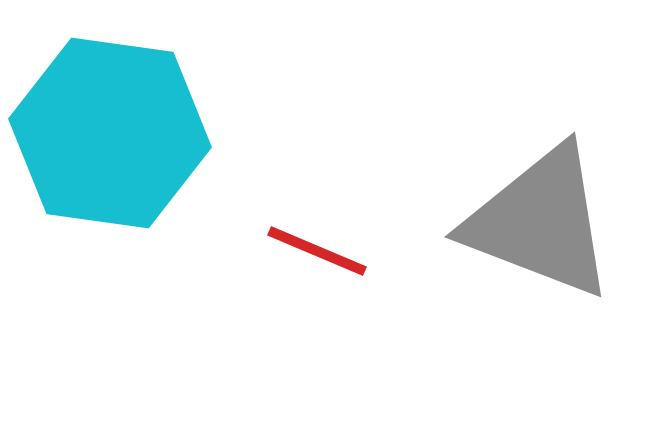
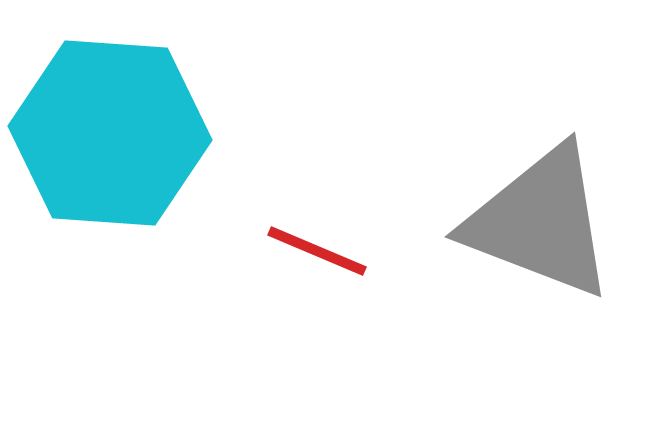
cyan hexagon: rotated 4 degrees counterclockwise
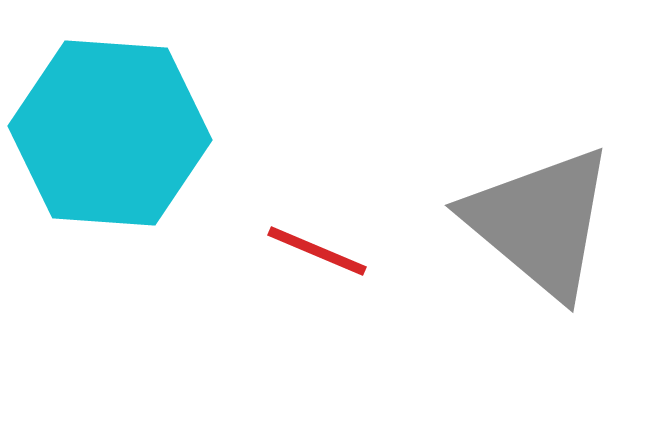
gray triangle: rotated 19 degrees clockwise
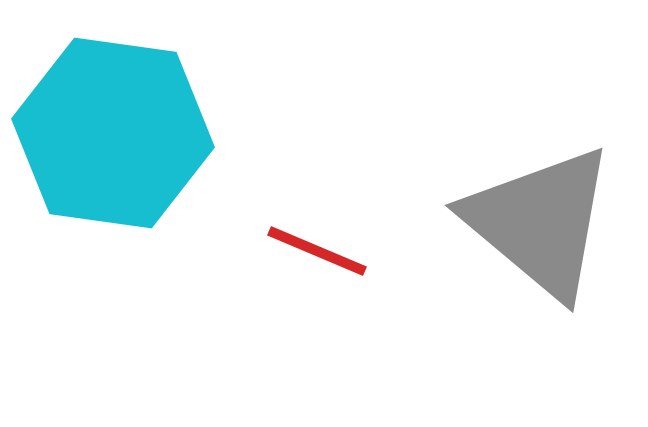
cyan hexagon: moved 3 px right; rotated 4 degrees clockwise
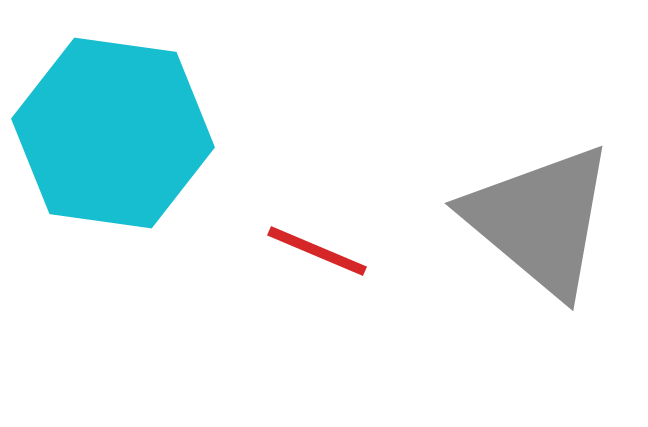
gray triangle: moved 2 px up
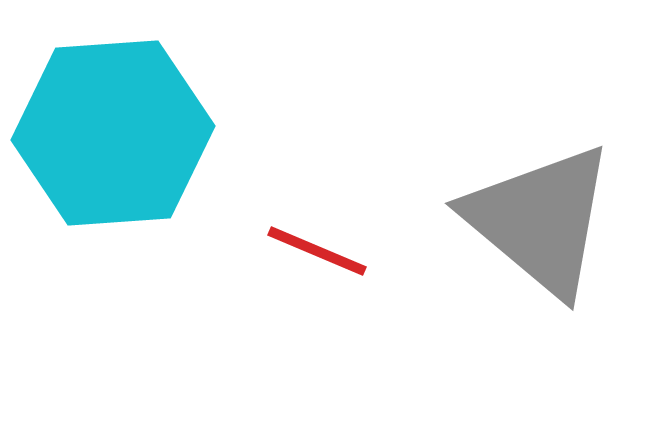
cyan hexagon: rotated 12 degrees counterclockwise
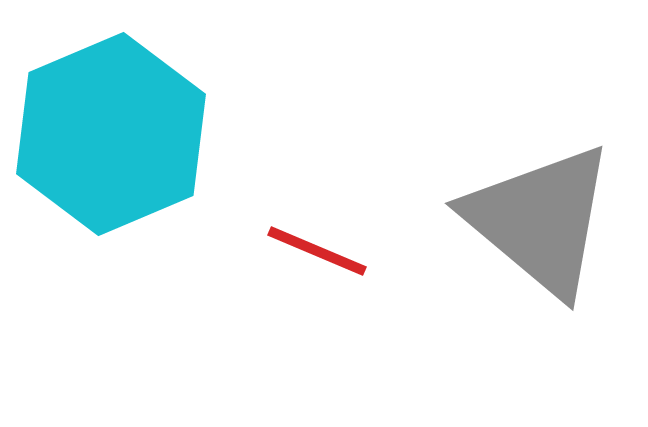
cyan hexagon: moved 2 px left, 1 px down; rotated 19 degrees counterclockwise
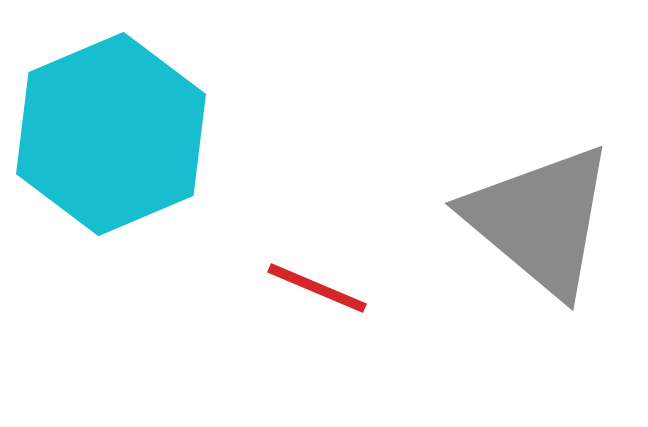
red line: moved 37 px down
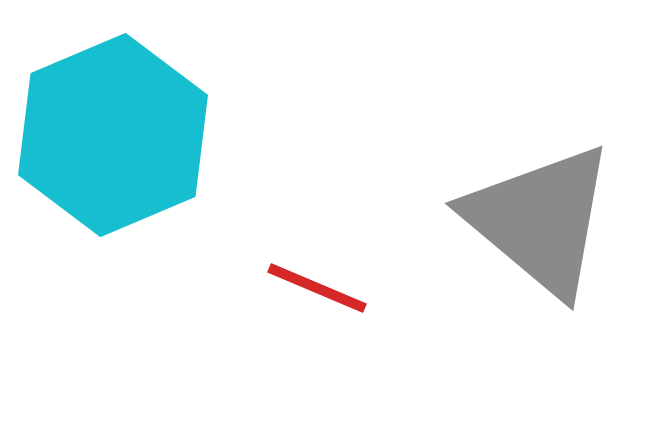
cyan hexagon: moved 2 px right, 1 px down
